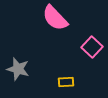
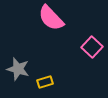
pink semicircle: moved 4 px left
yellow rectangle: moved 21 px left; rotated 14 degrees counterclockwise
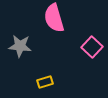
pink semicircle: moved 3 px right; rotated 28 degrees clockwise
gray star: moved 2 px right, 23 px up; rotated 10 degrees counterclockwise
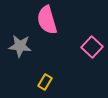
pink semicircle: moved 7 px left, 2 px down
yellow rectangle: rotated 42 degrees counterclockwise
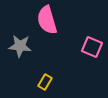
pink square: rotated 20 degrees counterclockwise
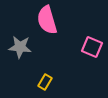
gray star: moved 1 px down
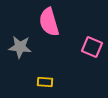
pink semicircle: moved 2 px right, 2 px down
yellow rectangle: rotated 63 degrees clockwise
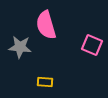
pink semicircle: moved 3 px left, 3 px down
pink square: moved 2 px up
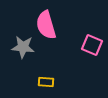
gray star: moved 3 px right
yellow rectangle: moved 1 px right
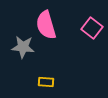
pink square: moved 17 px up; rotated 15 degrees clockwise
